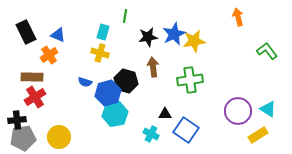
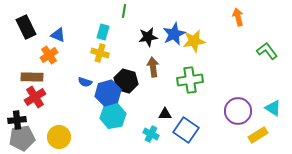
green line: moved 1 px left, 5 px up
black rectangle: moved 5 px up
cyan triangle: moved 5 px right, 1 px up
cyan hexagon: moved 2 px left, 2 px down
gray pentagon: moved 1 px left
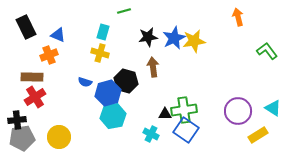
green line: rotated 64 degrees clockwise
blue star: moved 4 px down
orange cross: rotated 12 degrees clockwise
green cross: moved 6 px left, 30 px down
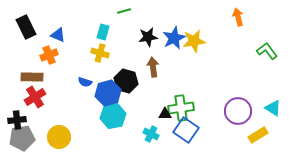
green cross: moved 3 px left, 2 px up
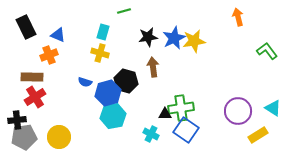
gray pentagon: moved 2 px right, 1 px up
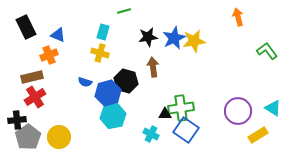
brown rectangle: rotated 15 degrees counterclockwise
gray pentagon: moved 4 px right; rotated 25 degrees counterclockwise
